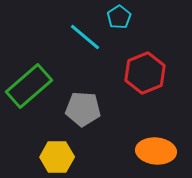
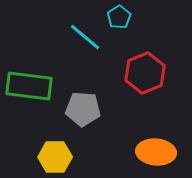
green rectangle: rotated 48 degrees clockwise
orange ellipse: moved 1 px down
yellow hexagon: moved 2 px left
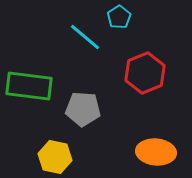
yellow hexagon: rotated 12 degrees clockwise
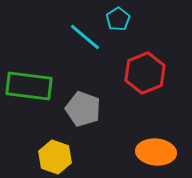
cyan pentagon: moved 1 px left, 2 px down
gray pentagon: rotated 16 degrees clockwise
yellow hexagon: rotated 8 degrees clockwise
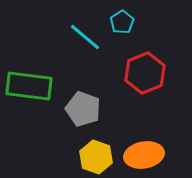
cyan pentagon: moved 4 px right, 3 px down
orange ellipse: moved 12 px left, 3 px down; rotated 15 degrees counterclockwise
yellow hexagon: moved 41 px right
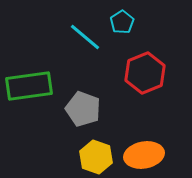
green rectangle: rotated 15 degrees counterclockwise
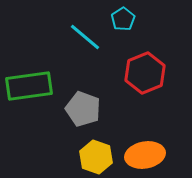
cyan pentagon: moved 1 px right, 3 px up
orange ellipse: moved 1 px right
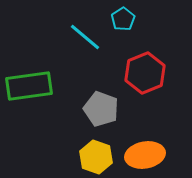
gray pentagon: moved 18 px right
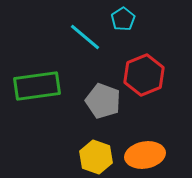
red hexagon: moved 1 px left, 2 px down
green rectangle: moved 8 px right
gray pentagon: moved 2 px right, 8 px up
